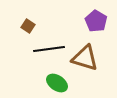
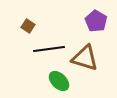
green ellipse: moved 2 px right, 2 px up; rotated 10 degrees clockwise
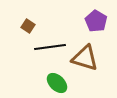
black line: moved 1 px right, 2 px up
green ellipse: moved 2 px left, 2 px down
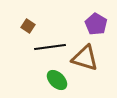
purple pentagon: moved 3 px down
green ellipse: moved 3 px up
